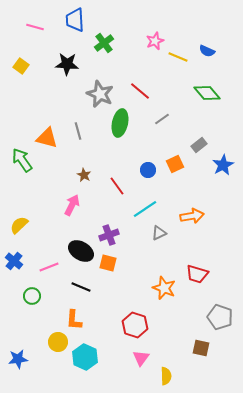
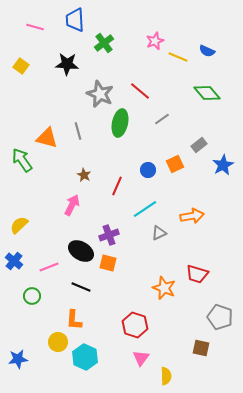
red line at (117, 186): rotated 60 degrees clockwise
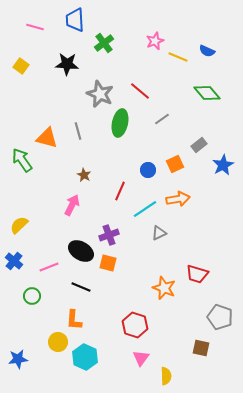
red line at (117, 186): moved 3 px right, 5 px down
orange arrow at (192, 216): moved 14 px left, 17 px up
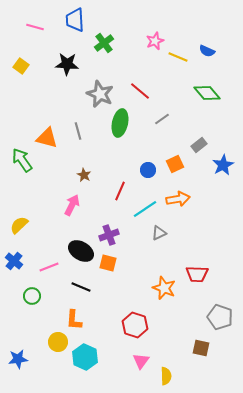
red trapezoid at (197, 274): rotated 15 degrees counterclockwise
pink triangle at (141, 358): moved 3 px down
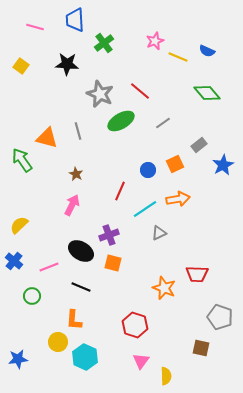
gray line at (162, 119): moved 1 px right, 4 px down
green ellipse at (120, 123): moved 1 px right, 2 px up; rotated 48 degrees clockwise
brown star at (84, 175): moved 8 px left, 1 px up
orange square at (108, 263): moved 5 px right
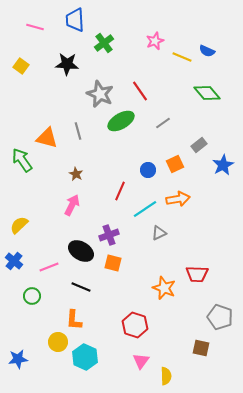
yellow line at (178, 57): moved 4 px right
red line at (140, 91): rotated 15 degrees clockwise
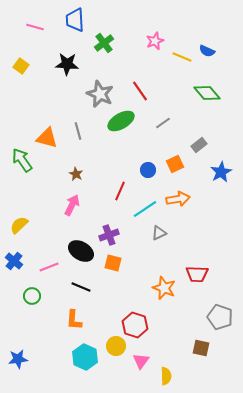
blue star at (223, 165): moved 2 px left, 7 px down
yellow circle at (58, 342): moved 58 px right, 4 px down
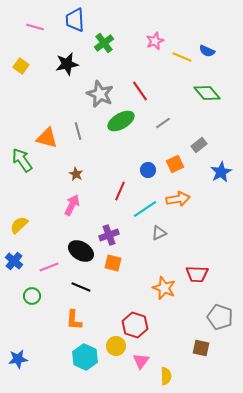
black star at (67, 64): rotated 15 degrees counterclockwise
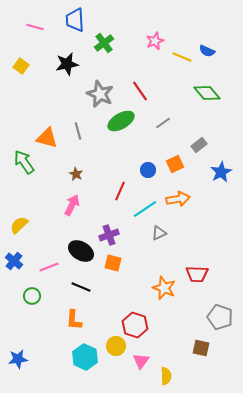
green arrow at (22, 160): moved 2 px right, 2 px down
